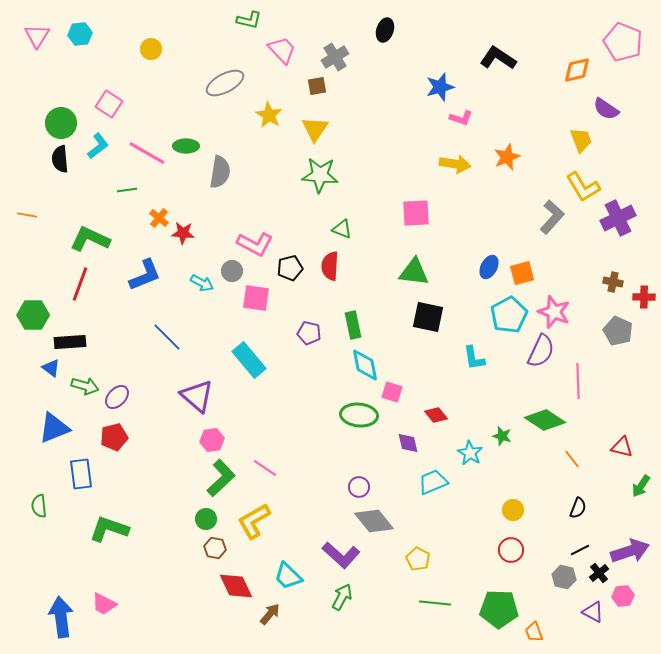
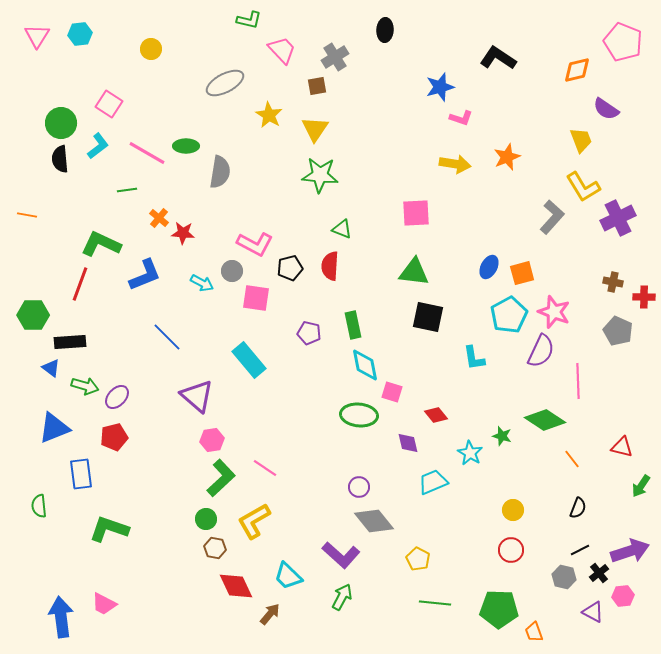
black ellipse at (385, 30): rotated 15 degrees counterclockwise
green L-shape at (90, 239): moved 11 px right, 5 px down
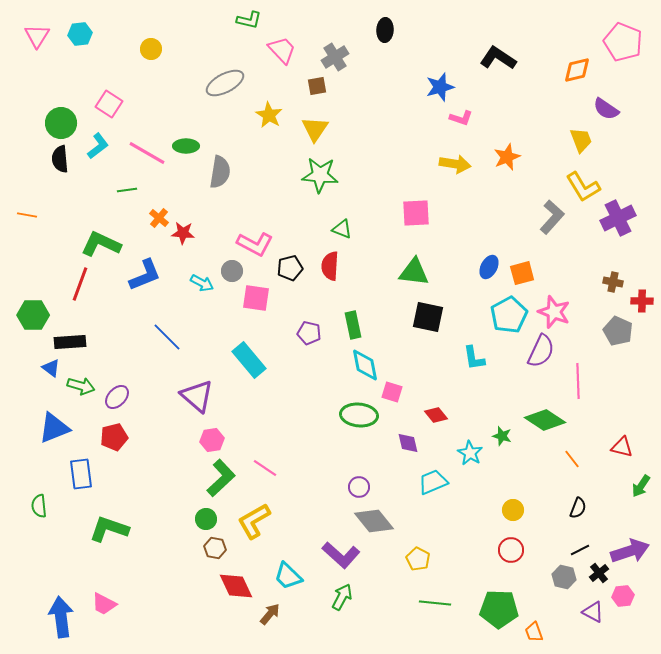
red cross at (644, 297): moved 2 px left, 4 px down
green arrow at (85, 386): moved 4 px left
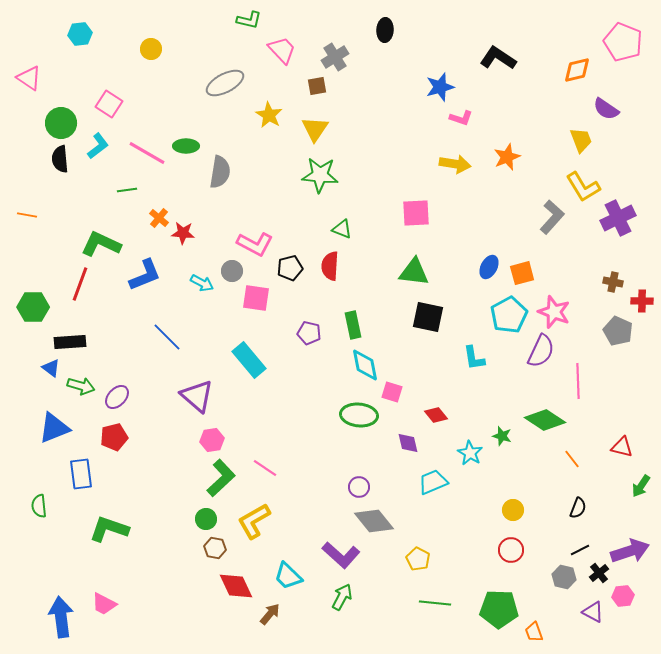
pink triangle at (37, 36): moved 8 px left, 42 px down; rotated 28 degrees counterclockwise
green hexagon at (33, 315): moved 8 px up
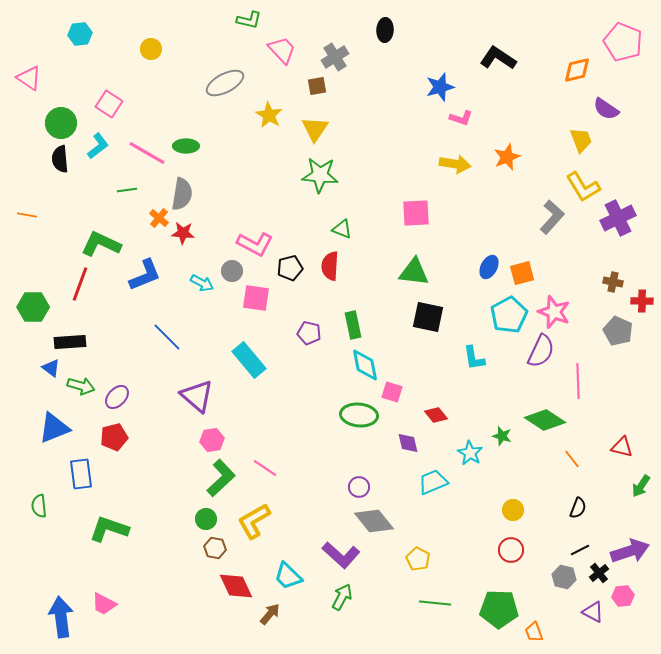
gray semicircle at (220, 172): moved 38 px left, 22 px down
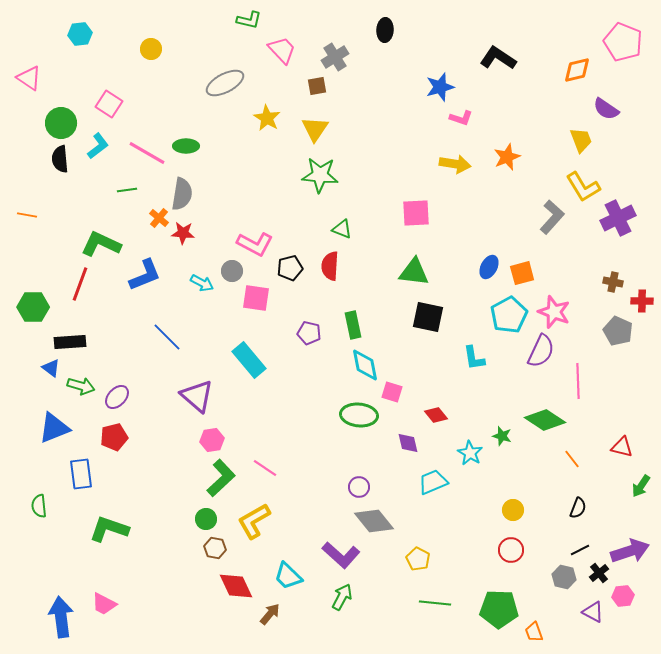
yellow star at (269, 115): moved 2 px left, 3 px down
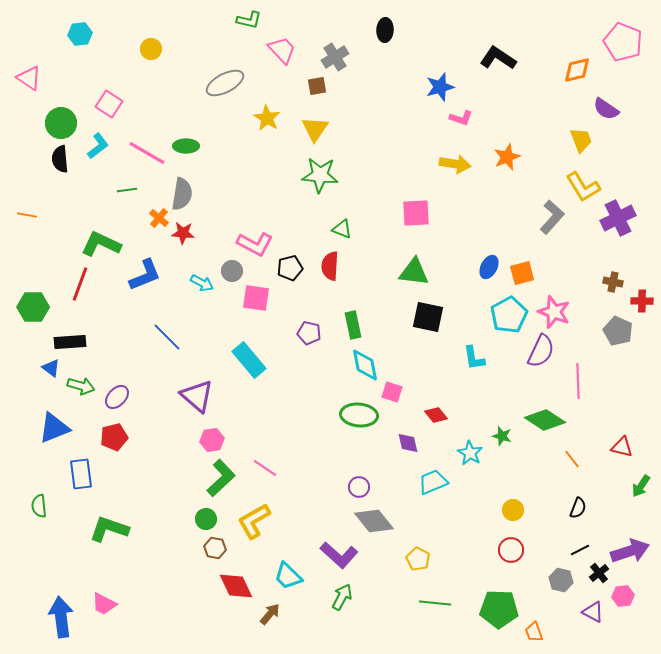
purple L-shape at (341, 555): moved 2 px left
gray hexagon at (564, 577): moved 3 px left, 3 px down
